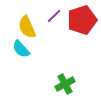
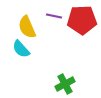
purple line: rotated 56 degrees clockwise
red pentagon: rotated 16 degrees clockwise
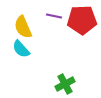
yellow semicircle: moved 4 px left
